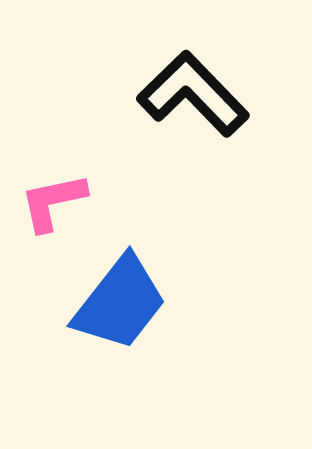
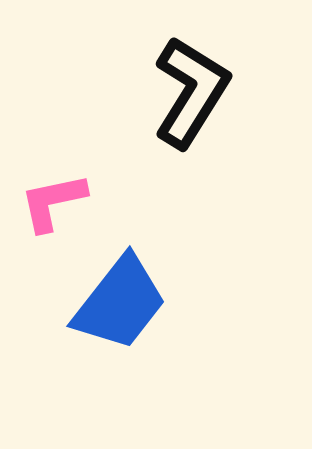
black L-shape: moved 2 px left, 2 px up; rotated 76 degrees clockwise
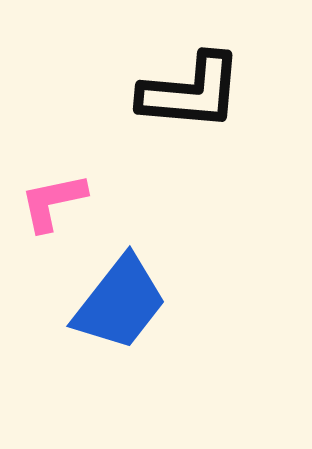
black L-shape: rotated 63 degrees clockwise
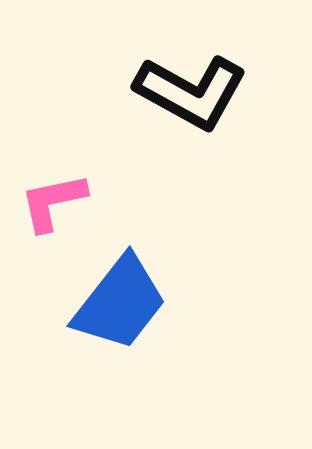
black L-shape: rotated 24 degrees clockwise
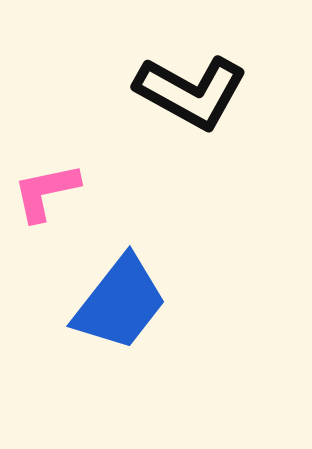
pink L-shape: moved 7 px left, 10 px up
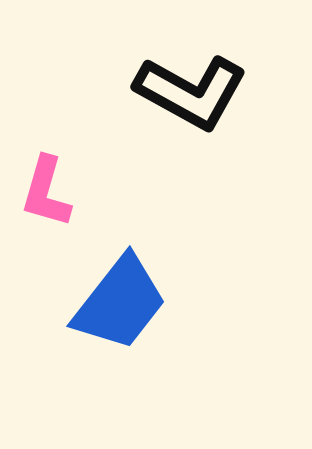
pink L-shape: rotated 62 degrees counterclockwise
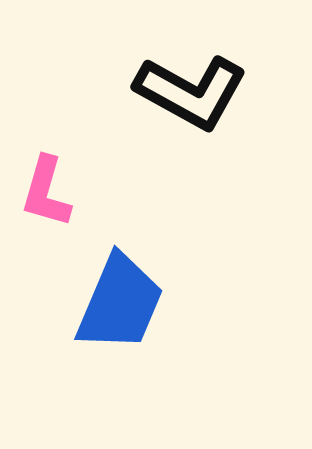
blue trapezoid: rotated 15 degrees counterclockwise
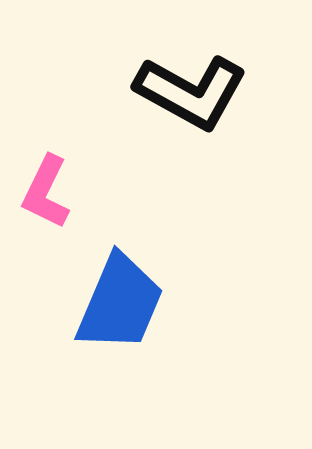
pink L-shape: rotated 10 degrees clockwise
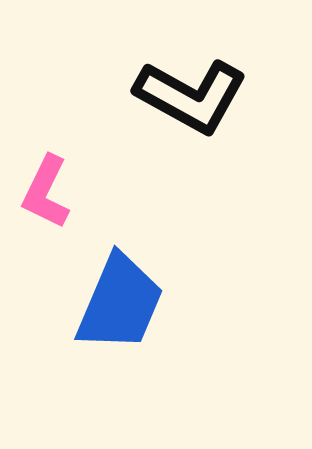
black L-shape: moved 4 px down
